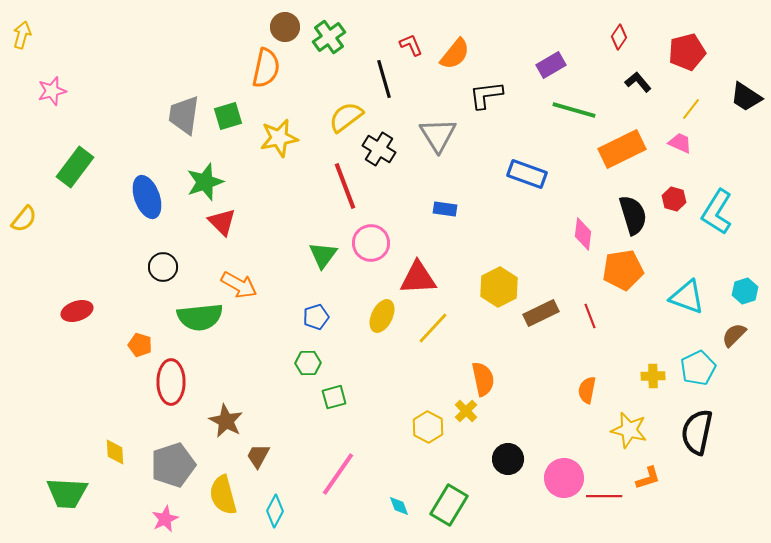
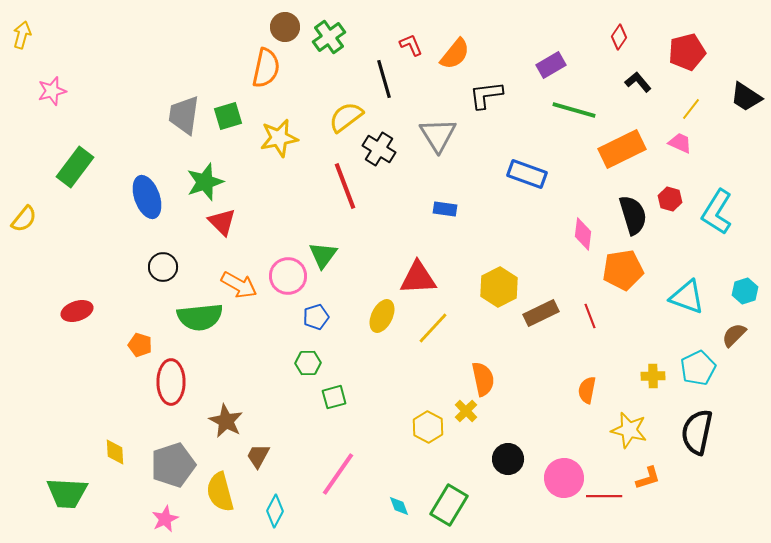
red hexagon at (674, 199): moved 4 px left
pink circle at (371, 243): moved 83 px left, 33 px down
yellow semicircle at (223, 495): moved 3 px left, 3 px up
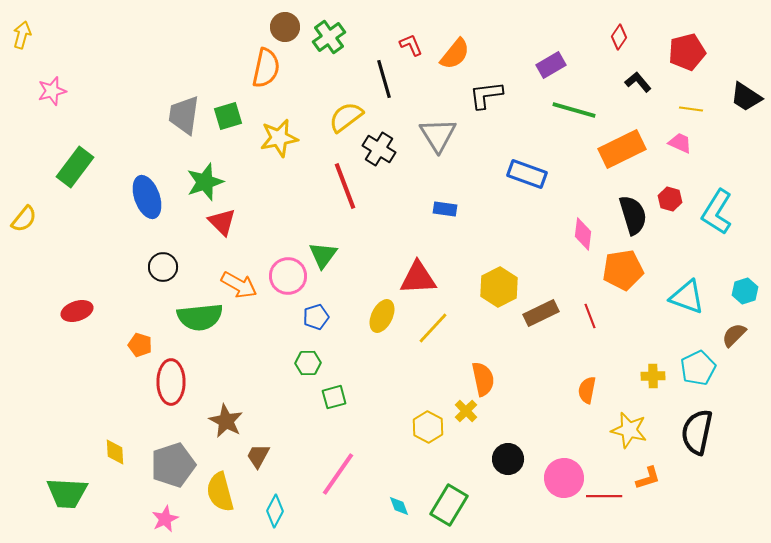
yellow line at (691, 109): rotated 60 degrees clockwise
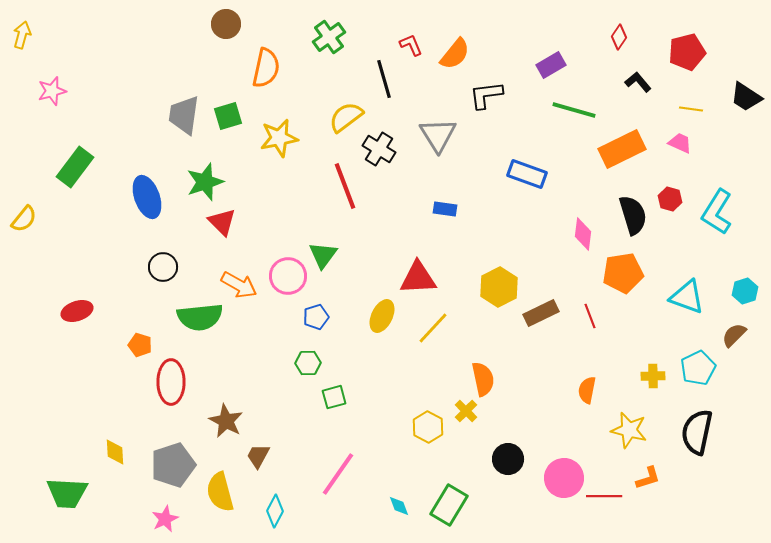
brown circle at (285, 27): moved 59 px left, 3 px up
orange pentagon at (623, 270): moved 3 px down
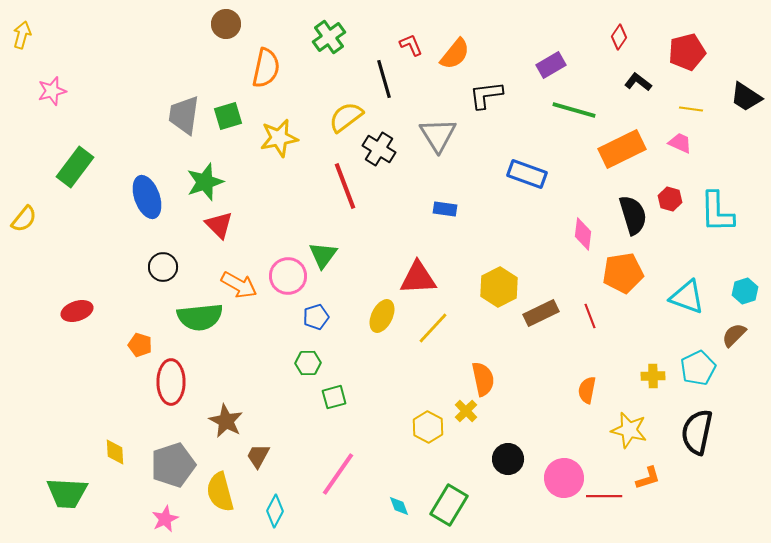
black L-shape at (638, 82): rotated 12 degrees counterclockwise
cyan L-shape at (717, 212): rotated 33 degrees counterclockwise
red triangle at (222, 222): moved 3 px left, 3 px down
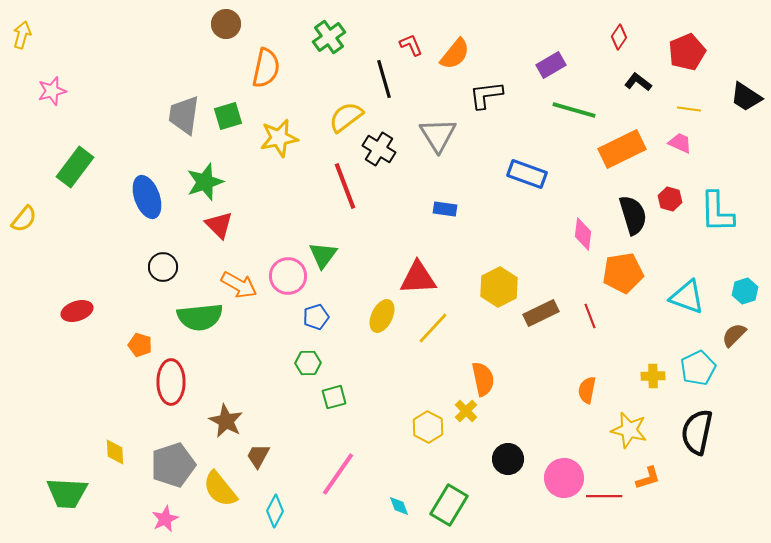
red pentagon at (687, 52): rotated 9 degrees counterclockwise
yellow line at (691, 109): moved 2 px left
yellow semicircle at (220, 492): moved 3 px up; rotated 24 degrees counterclockwise
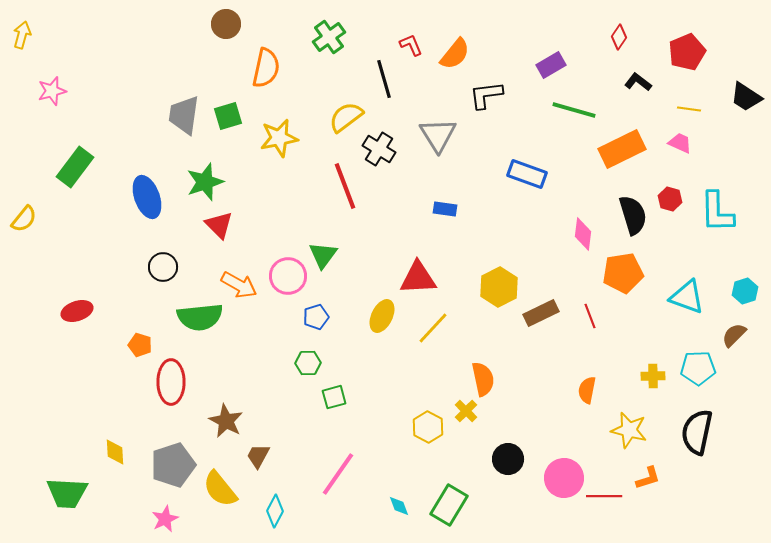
cyan pentagon at (698, 368): rotated 24 degrees clockwise
